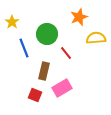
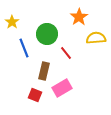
orange star: rotated 12 degrees counterclockwise
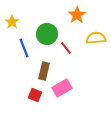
orange star: moved 2 px left, 2 px up
red line: moved 5 px up
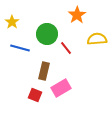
yellow semicircle: moved 1 px right, 1 px down
blue line: moved 4 px left; rotated 54 degrees counterclockwise
pink rectangle: moved 1 px left
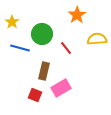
green circle: moved 5 px left
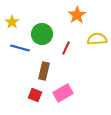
red line: rotated 64 degrees clockwise
pink rectangle: moved 2 px right, 5 px down
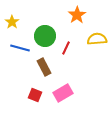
green circle: moved 3 px right, 2 px down
brown rectangle: moved 4 px up; rotated 42 degrees counterclockwise
